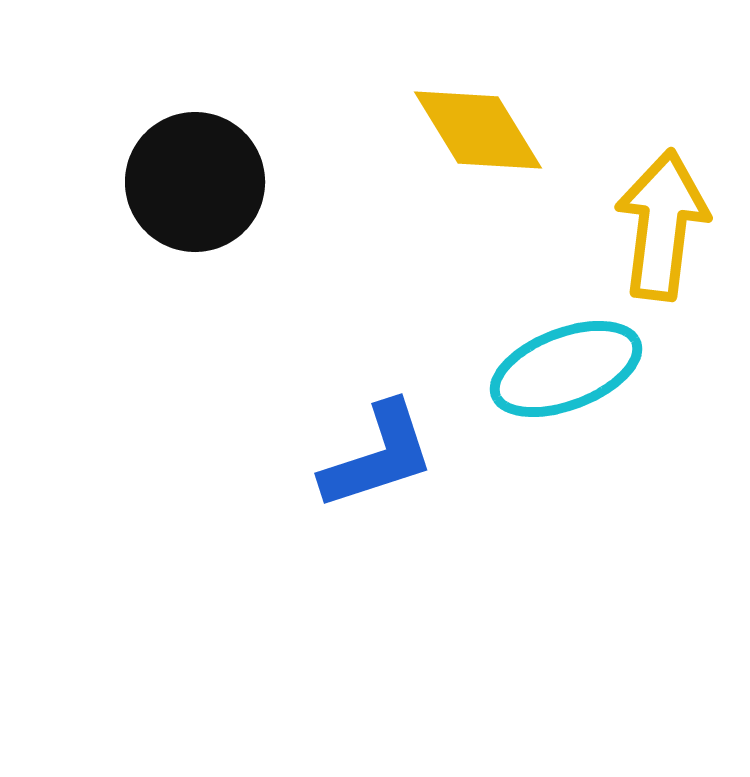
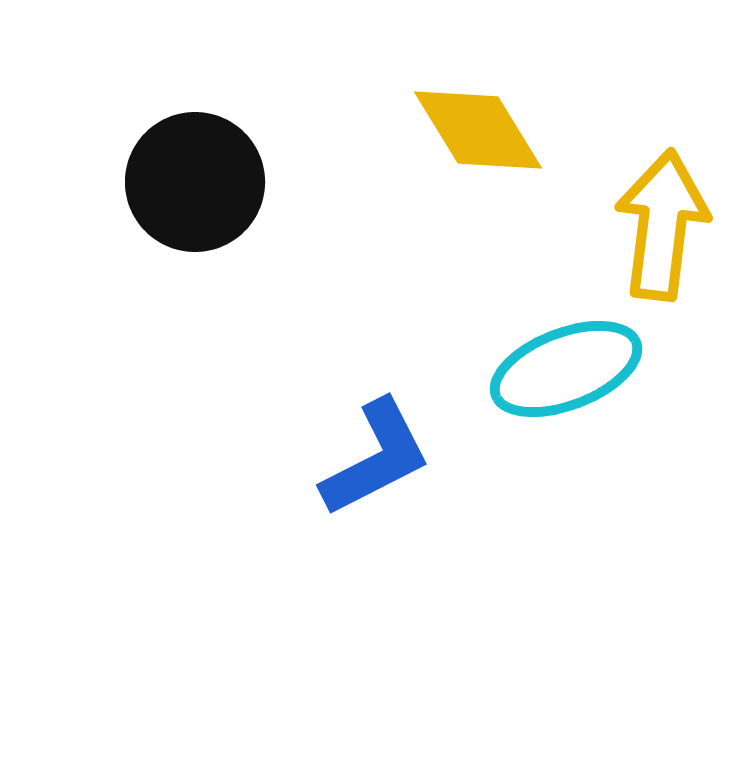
blue L-shape: moved 2 px left, 2 px down; rotated 9 degrees counterclockwise
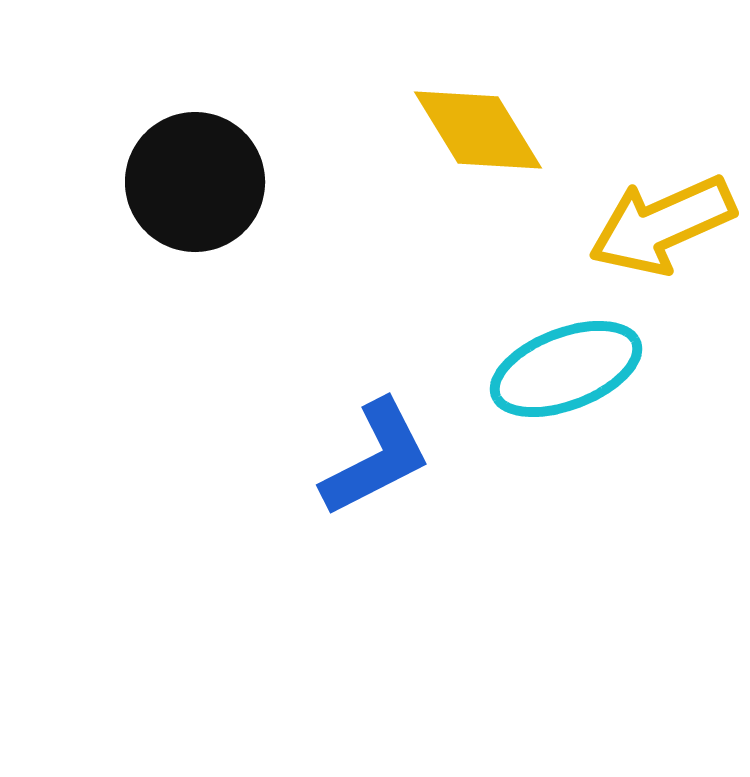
yellow arrow: rotated 121 degrees counterclockwise
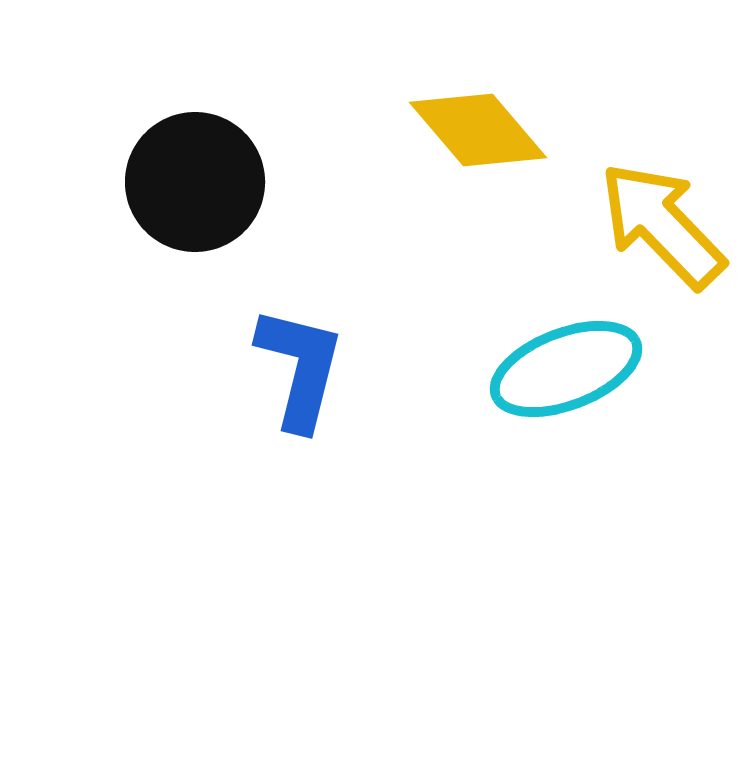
yellow diamond: rotated 9 degrees counterclockwise
yellow arrow: rotated 70 degrees clockwise
blue L-shape: moved 76 px left, 90 px up; rotated 49 degrees counterclockwise
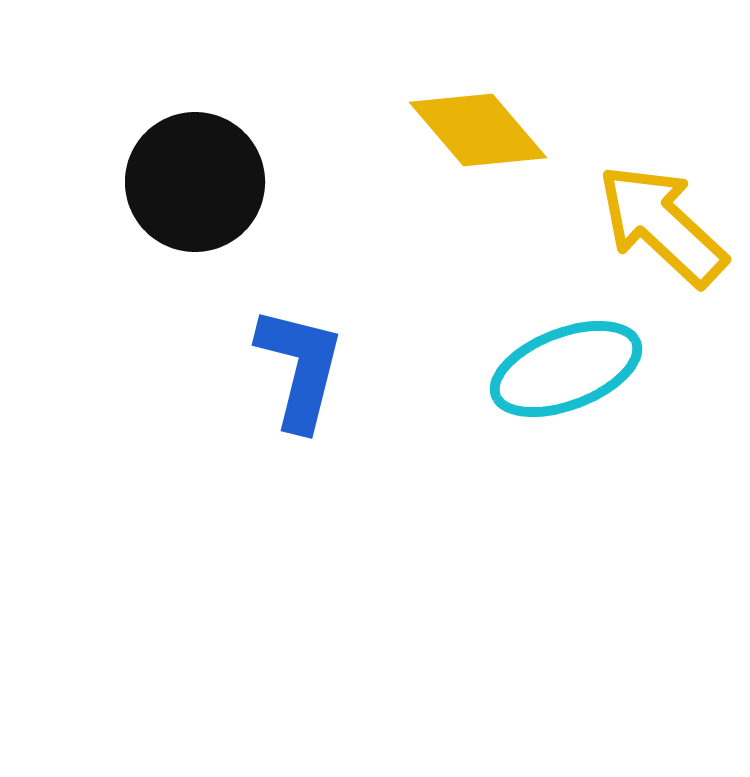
yellow arrow: rotated 3 degrees counterclockwise
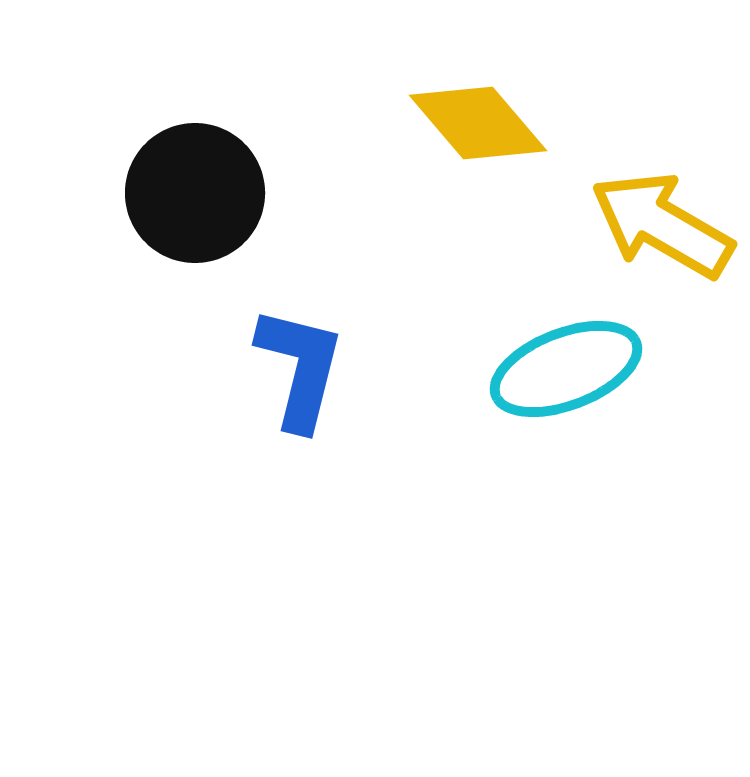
yellow diamond: moved 7 px up
black circle: moved 11 px down
yellow arrow: rotated 13 degrees counterclockwise
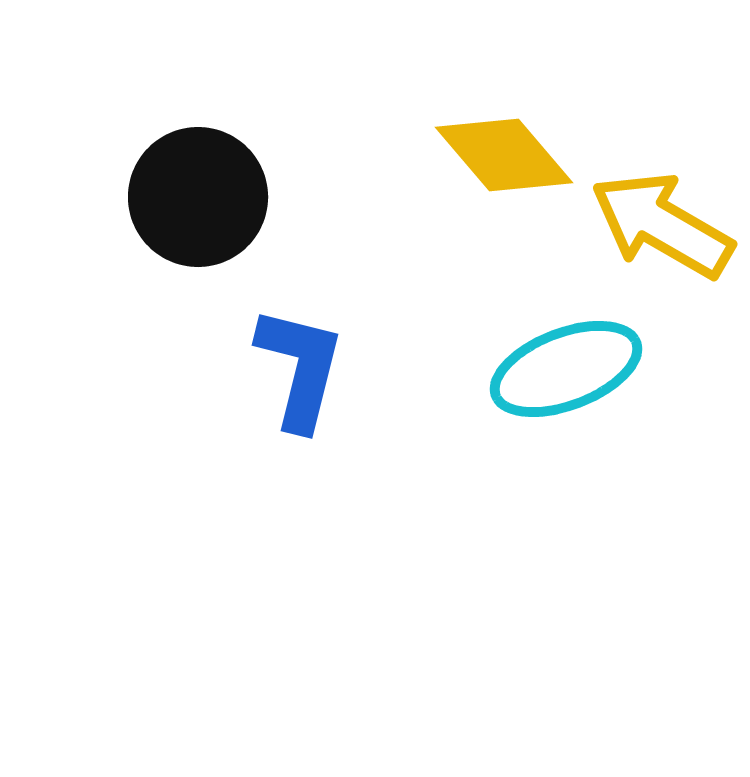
yellow diamond: moved 26 px right, 32 px down
black circle: moved 3 px right, 4 px down
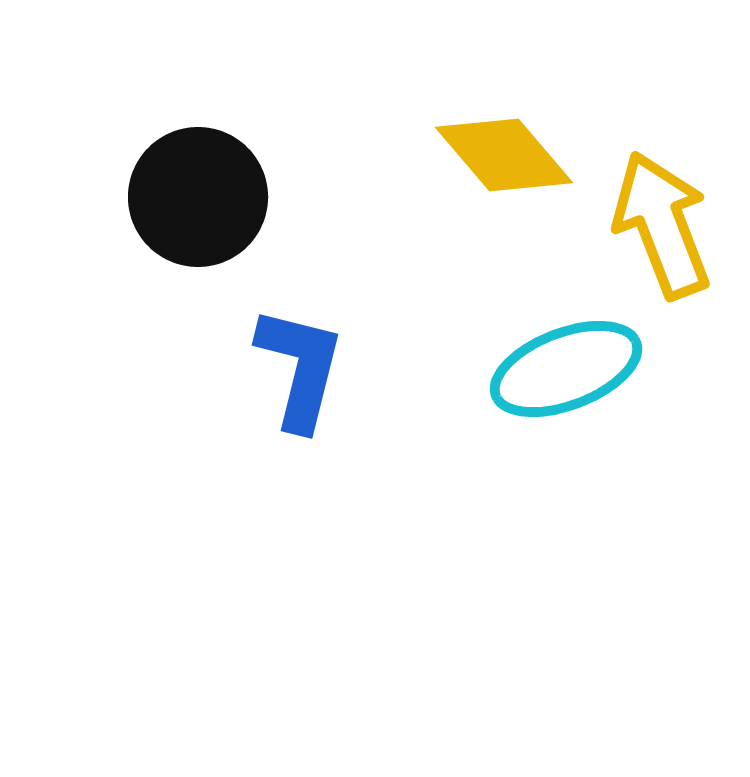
yellow arrow: rotated 39 degrees clockwise
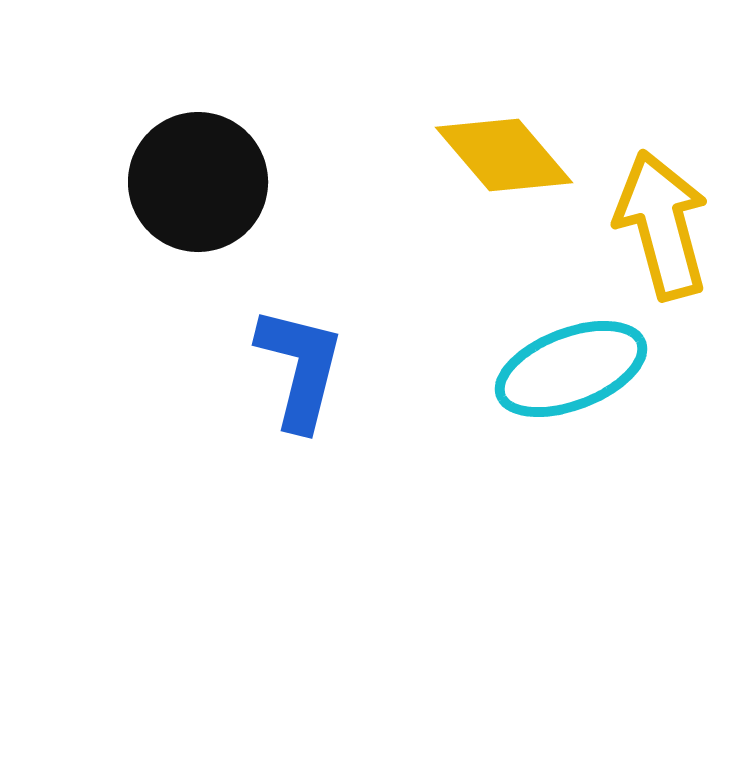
black circle: moved 15 px up
yellow arrow: rotated 6 degrees clockwise
cyan ellipse: moved 5 px right
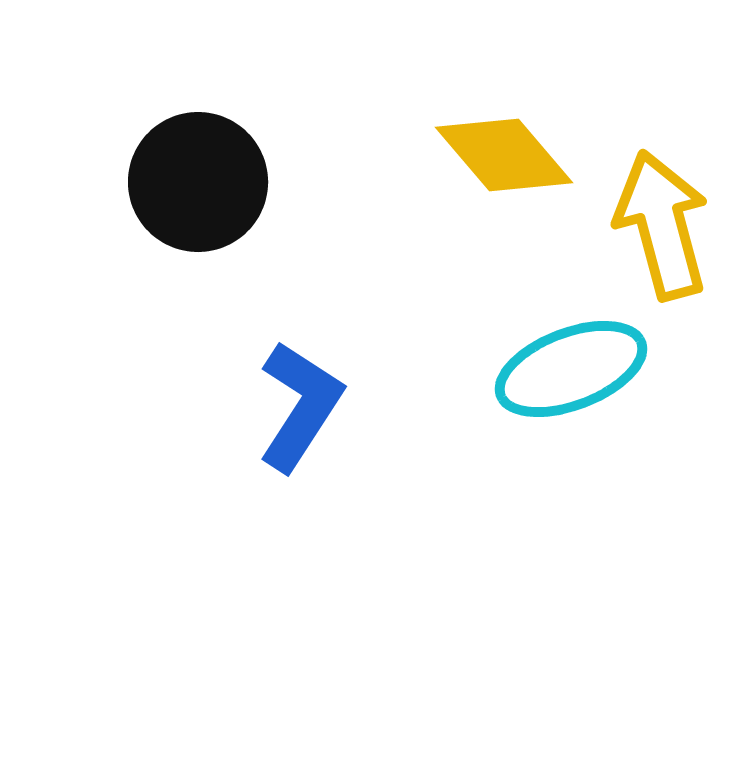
blue L-shape: moved 38 px down; rotated 19 degrees clockwise
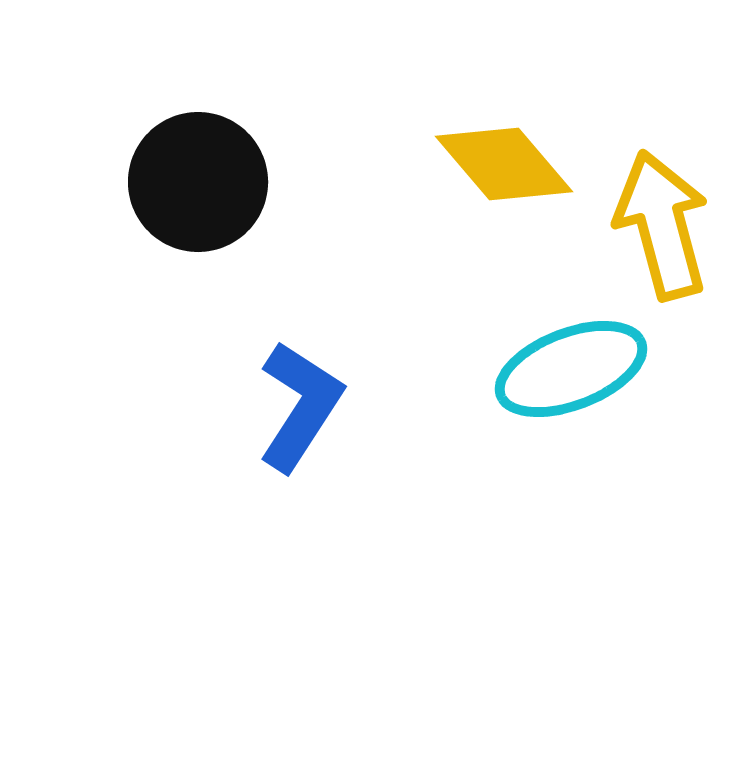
yellow diamond: moved 9 px down
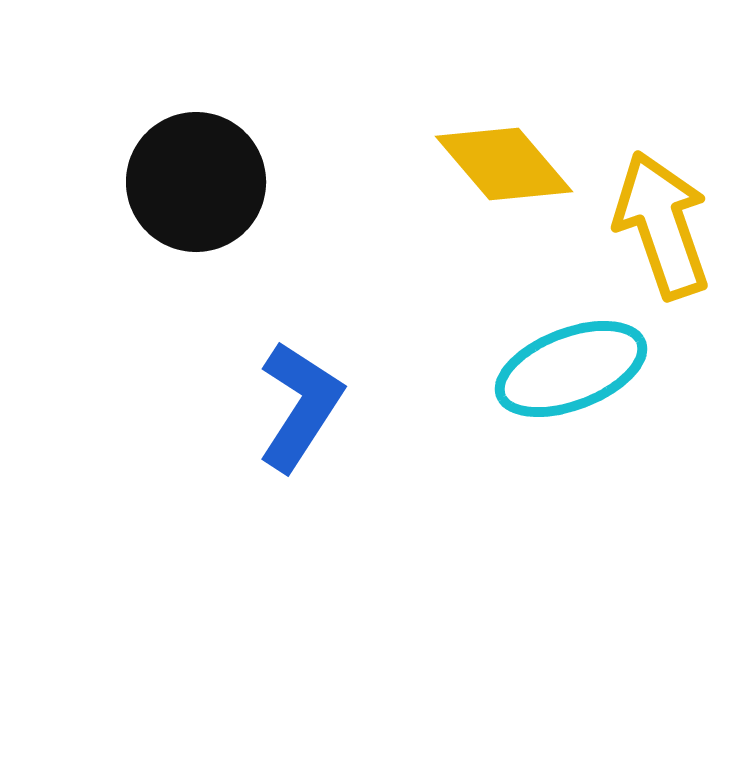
black circle: moved 2 px left
yellow arrow: rotated 4 degrees counterclockwise
